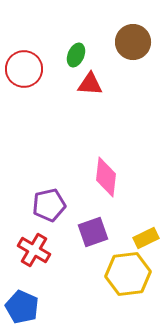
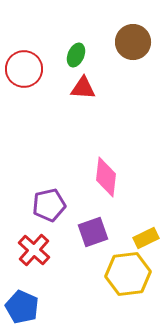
red triangle: moved 7 px left, 4 px down
red cross: rotated 12 degrees clockwise
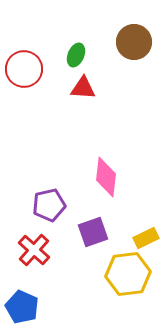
brown circle: moved 1 px right
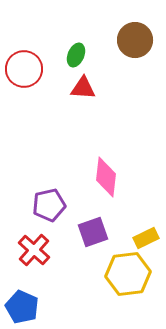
brown circle: moved 1 px right, 2 px up
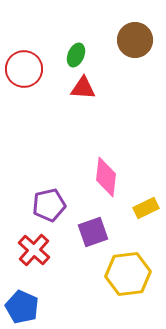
yellow rectangle: moved 30 px up
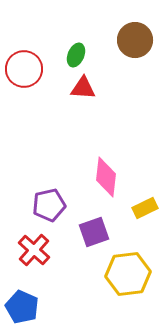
yellow rectangle: moved 1 px left
purple square: moved 1 px right
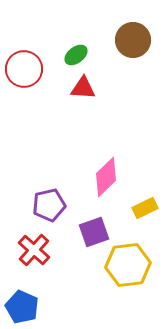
brown circle: moved 2 px left
green ellipse: rotated 30 degrees clockwise
pink diamond: rotated 39 degrees clockwise
yellow hexagon: moved 9 px up
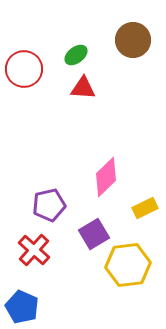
purple square: moved 2 px down; rotated 12 degrees counterclockwise
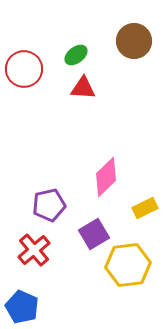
brown circle: moved 1 px right, 1 px down
red cross: rotated 8 degrees clockwise
